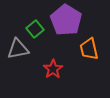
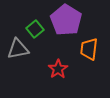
orange trapezoid: rotated 20 degrees clockwise
red star: moved 5 px right
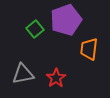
purple pentagon: rotated 20 degrees clockwise
gray triangle: moved 5 px right, 25 px down
red star: moved 2 px left, 9 px down
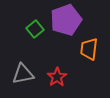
red star: moved 1 px right, 1 px up
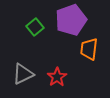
purple pentagon: moved 5 px right
green square: moved 2 px up
gray triangle: rotated 15 degrees counterclockwise
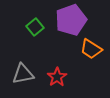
orange trapezoid: moved 2 px right; rotated 65 degrees counterclockwise
gray triangle: rotated 15 degrees clockwise
